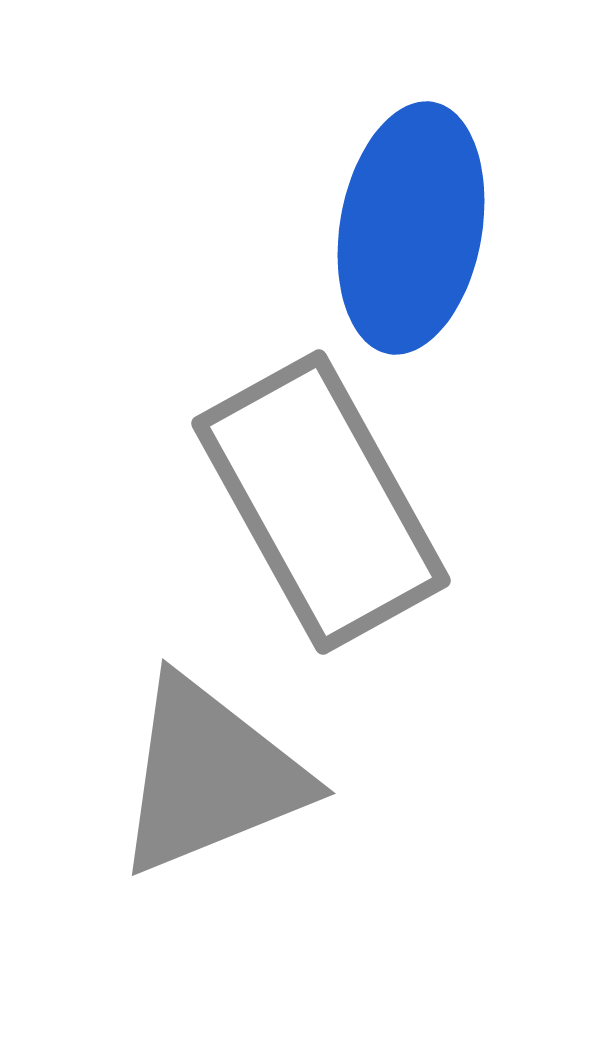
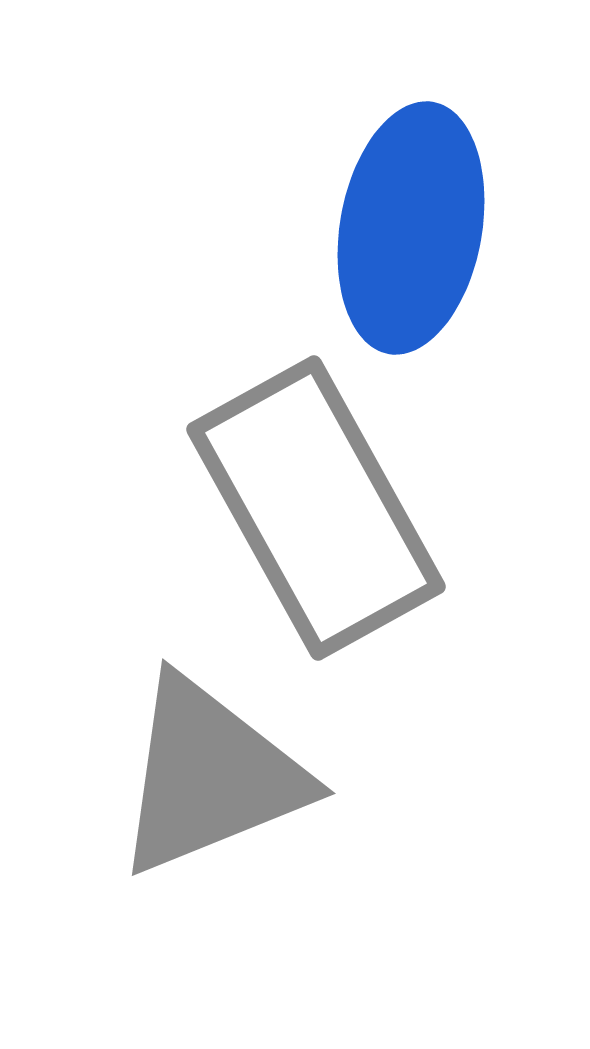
gray rectangle: moved 5 px left, 6 px down
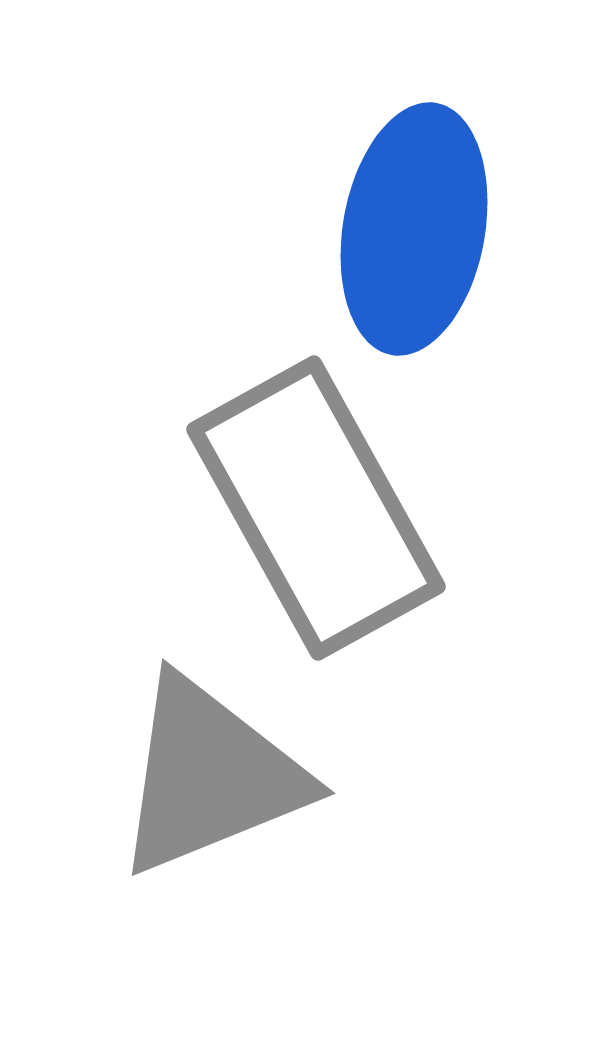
blue ellipse: moved 3 px right, 1 px down
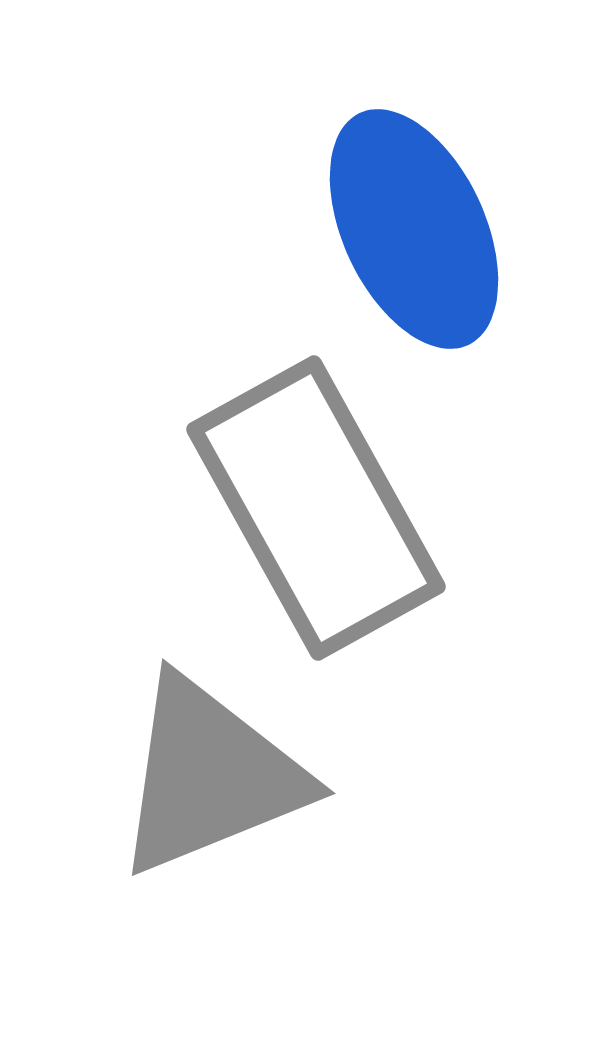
blue ellipse: rotated 35 degrees counterclockwise
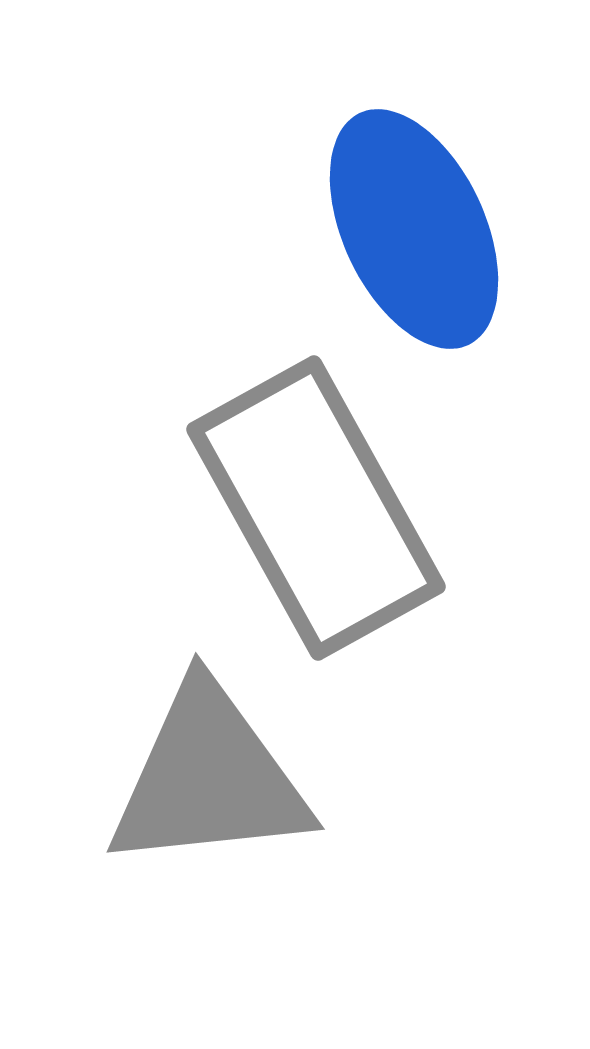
gray triangle: moved 1 px left, 2 px down; rotated 16 degrees clockwise
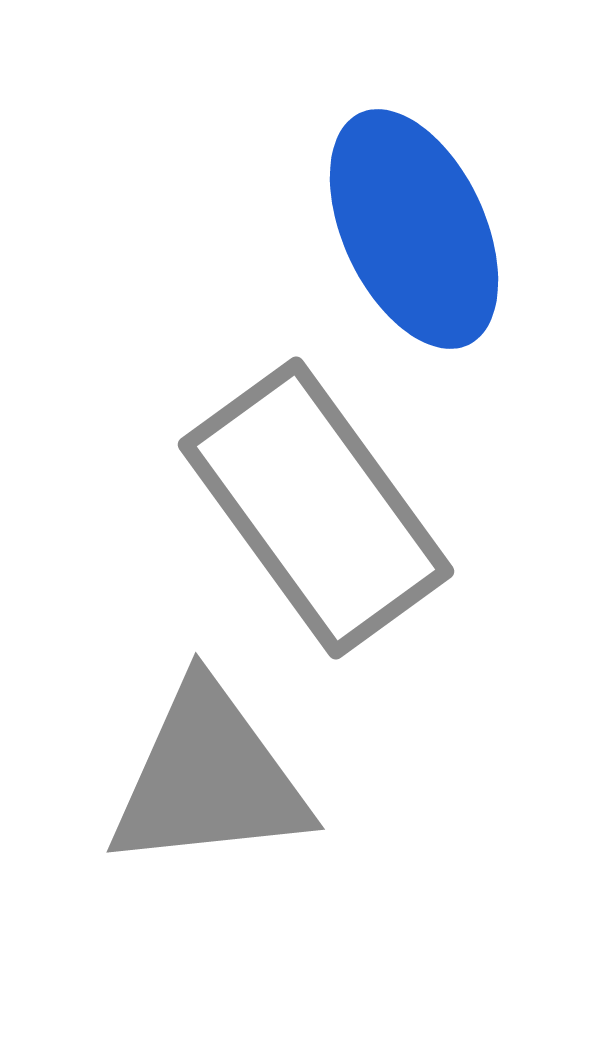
gray rectangle: rotated 7 degrees counterclockwise
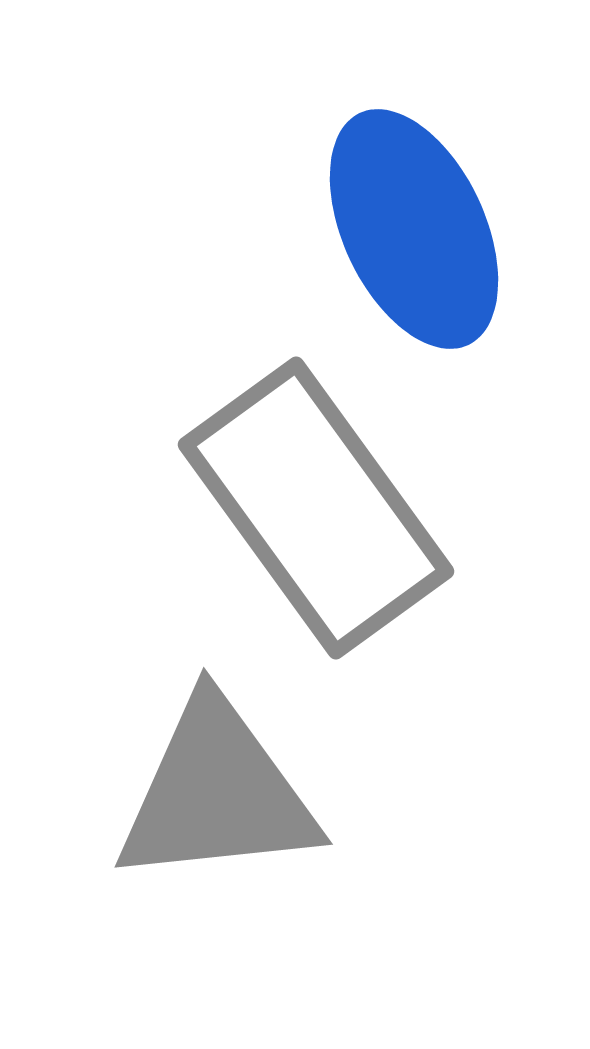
gray triangle: moved 8 px right, 15 px down
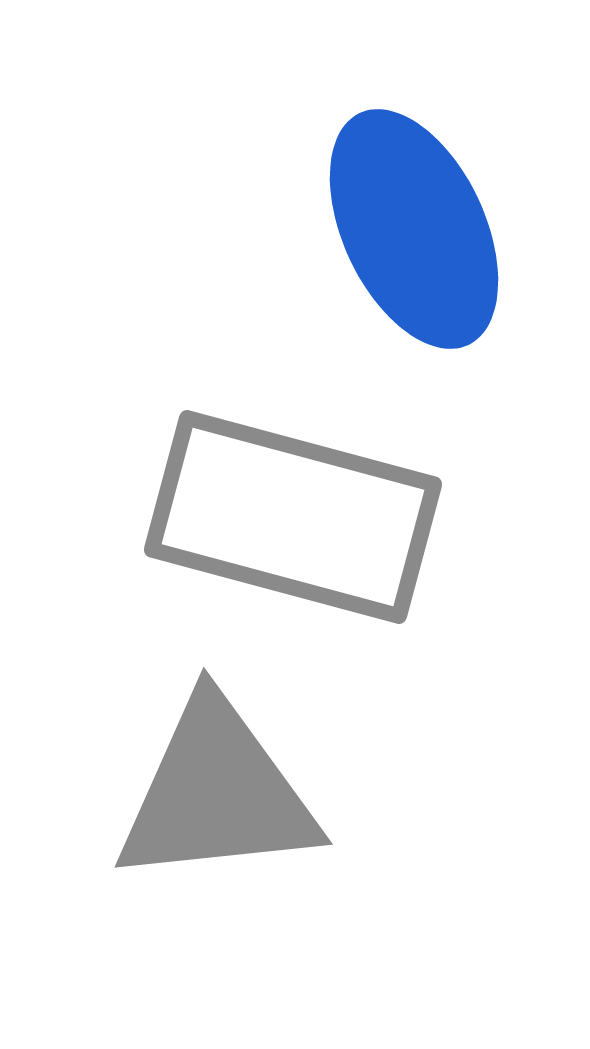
gray rectangle: moved 23 px left, 9 px down; rotated 39 degrees counterclockwise
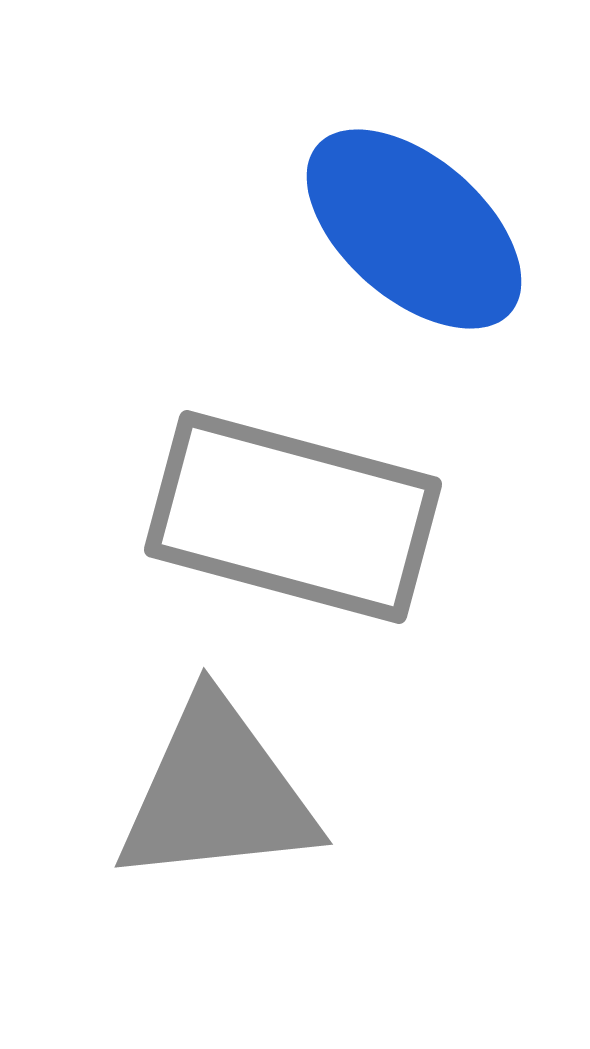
blue ellipse: rotated 24 degrees counterclockwise
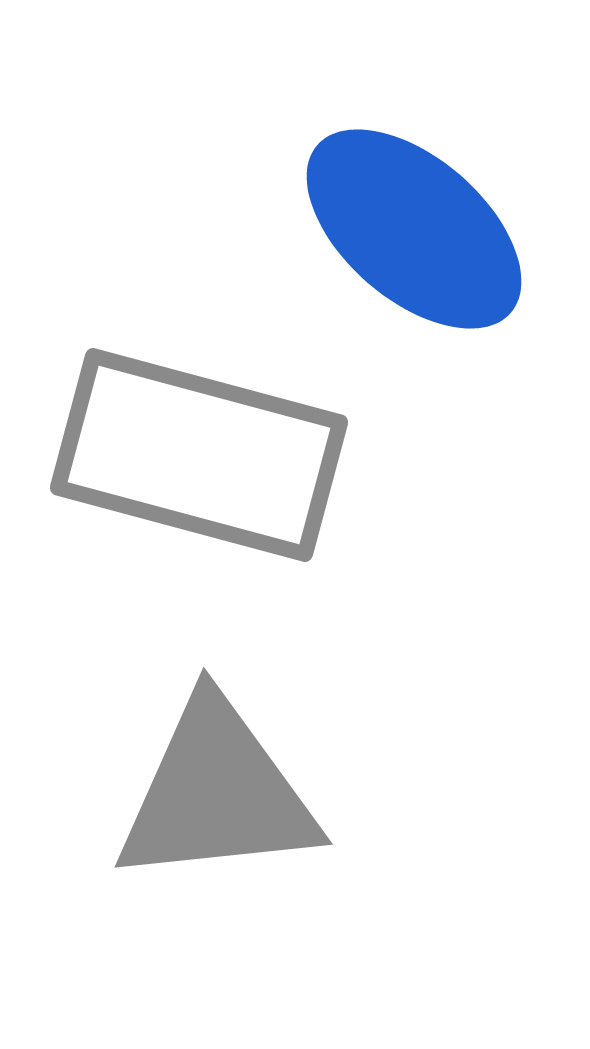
gray rectangle: moved 94 px left, 62 px up
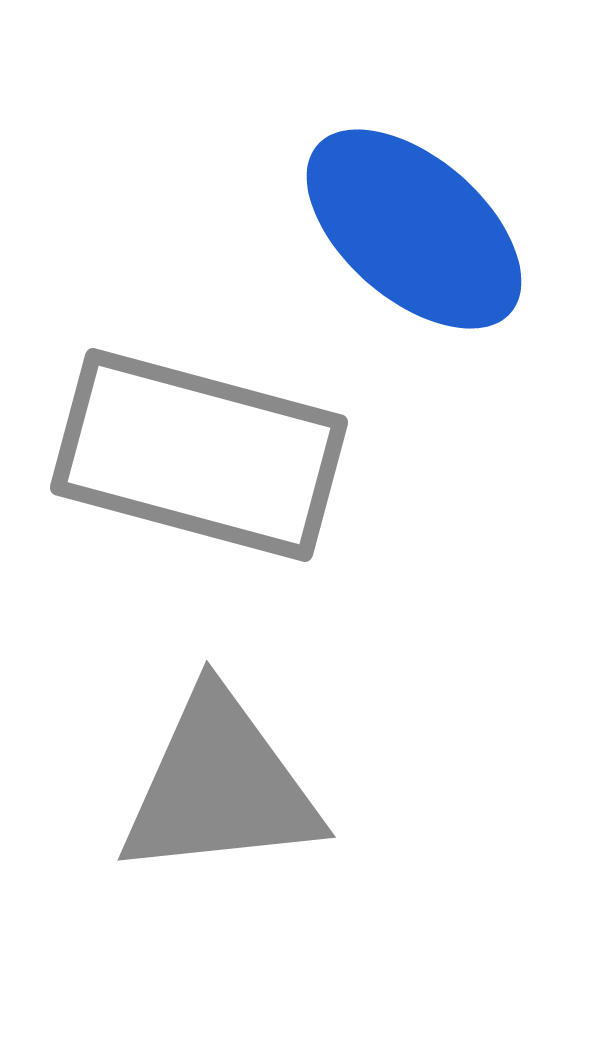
gray triangle: moved 3 px right, 7 px up
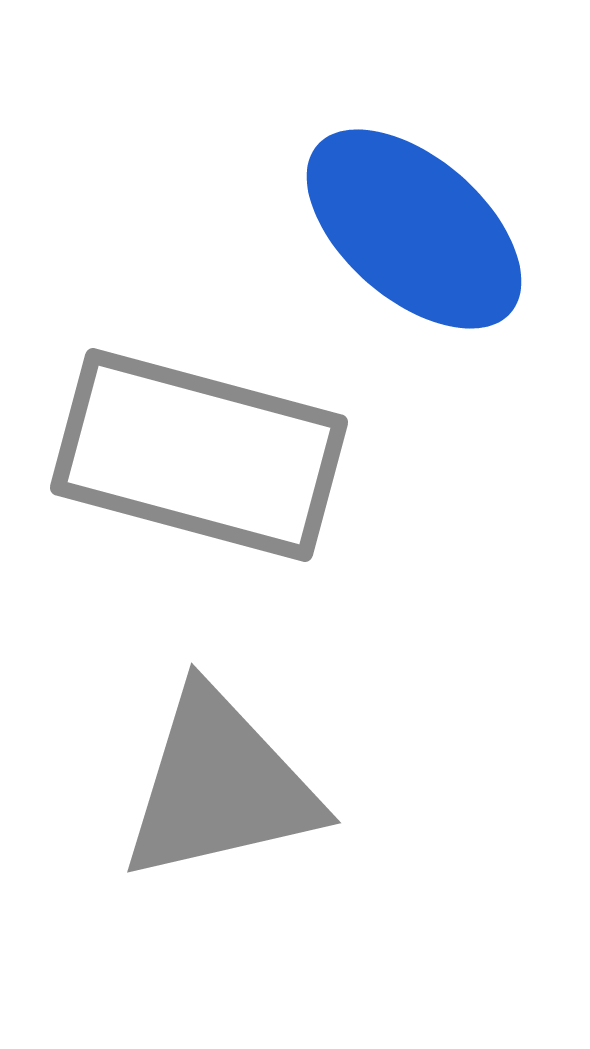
gray triangle: rotated 7 degrees counterclockwise
